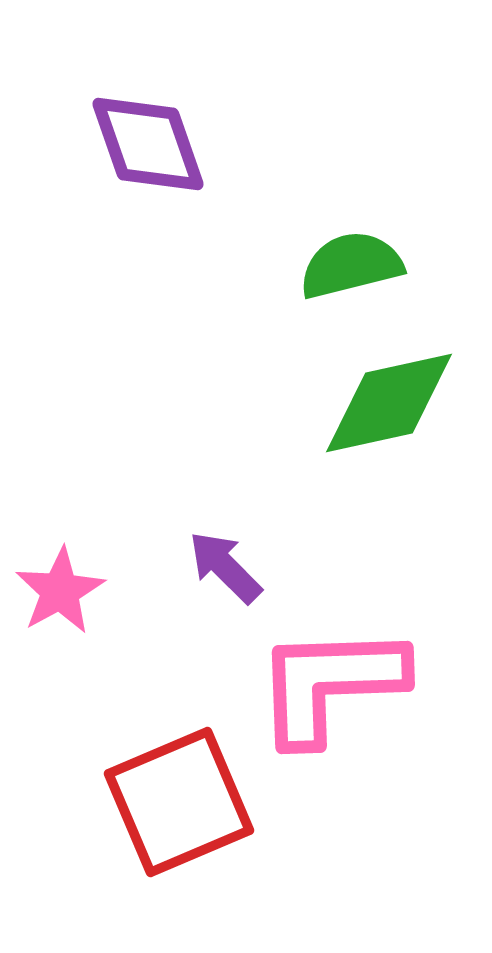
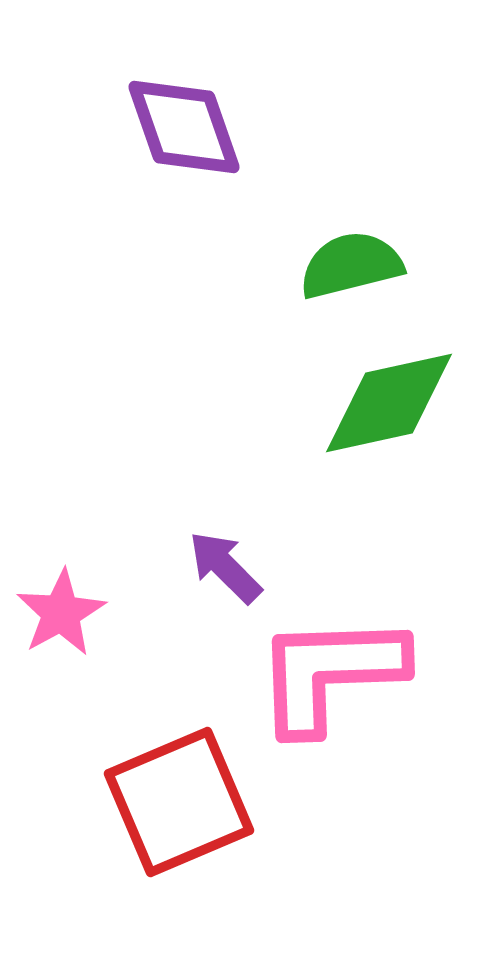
purple diamond: moved 36 px right, 17 px up
pink star: moved 1 px right, 22 px down
pink L-shape: moved 11 px up
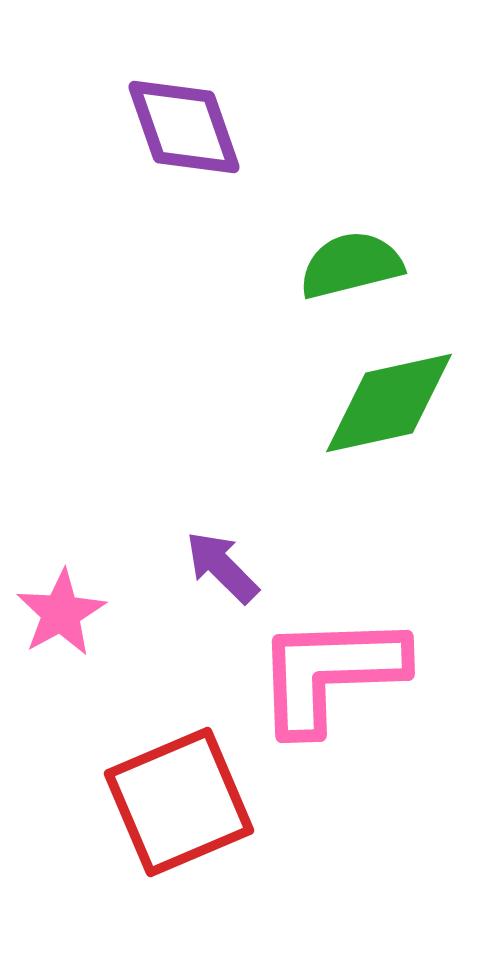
purple arrow: moved 3 px left
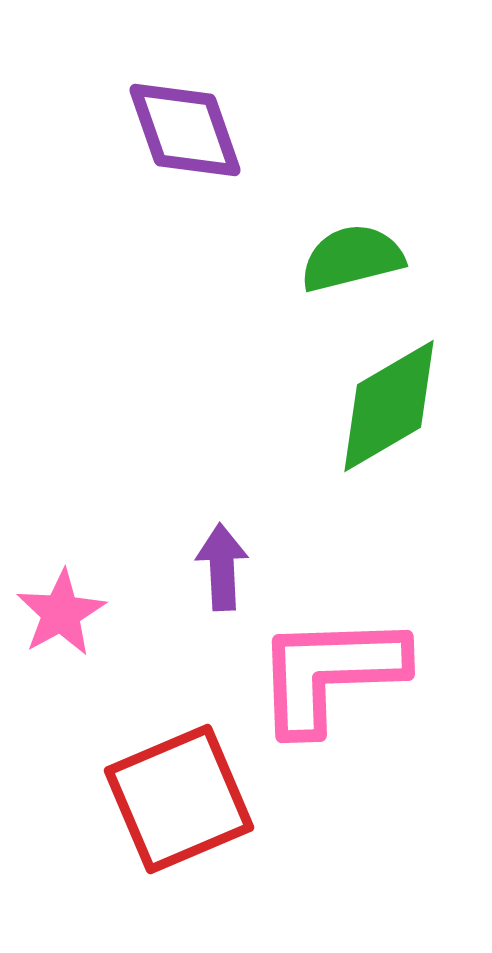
purple diamond: moved 1 px right, 3 px down
green semicircle: moved 1 px right, 7 px up
green diamond: moved 3 px down; rotated 18 degrees counterclockwise
purple arrow: rotated 42 degrees clockwise
red square: moved 3 px up
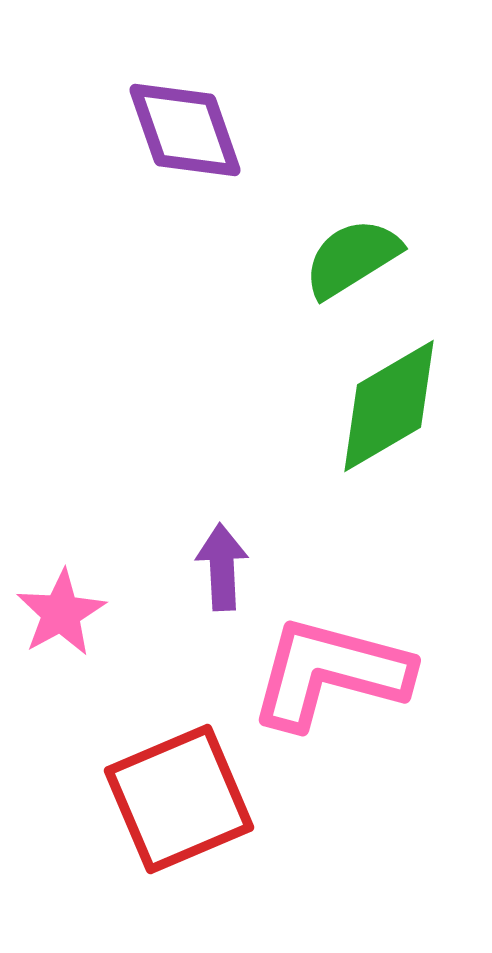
green semicircle: rotated 18 degrees counterclockwise
pink L-shape: rotated 17 degrees clockwise
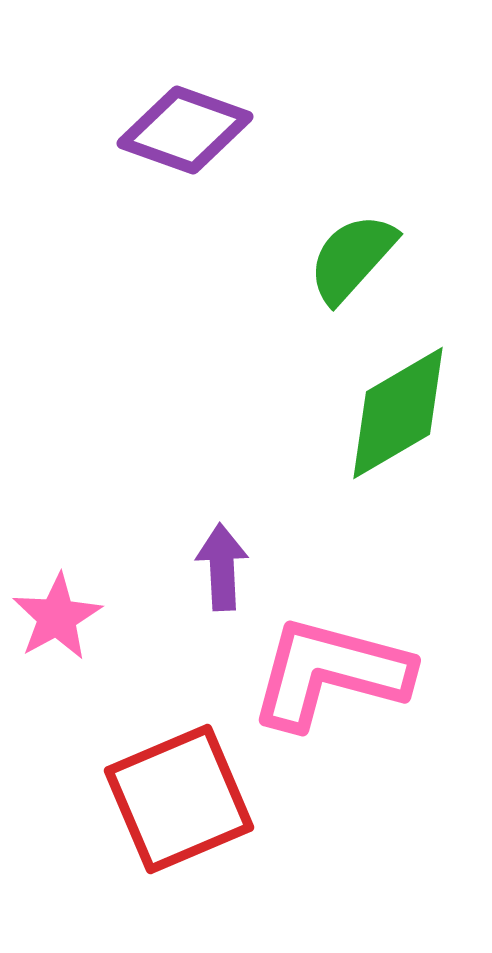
purple diamond: rotated 51 degrees counterclockwise
green semicircle: rotated 16 degrees counterclockwise
green diamond: moved 9 px right, 7 px down
pink star: moved 4 px left, 4 px down
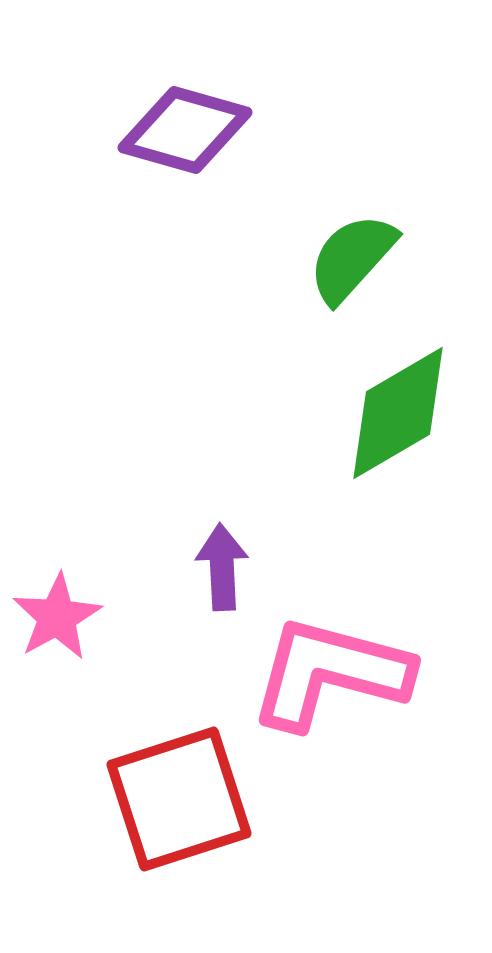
purple diamond: rotated 4 degrees counterclockwise
red square: rotated 5 degrees clockwise
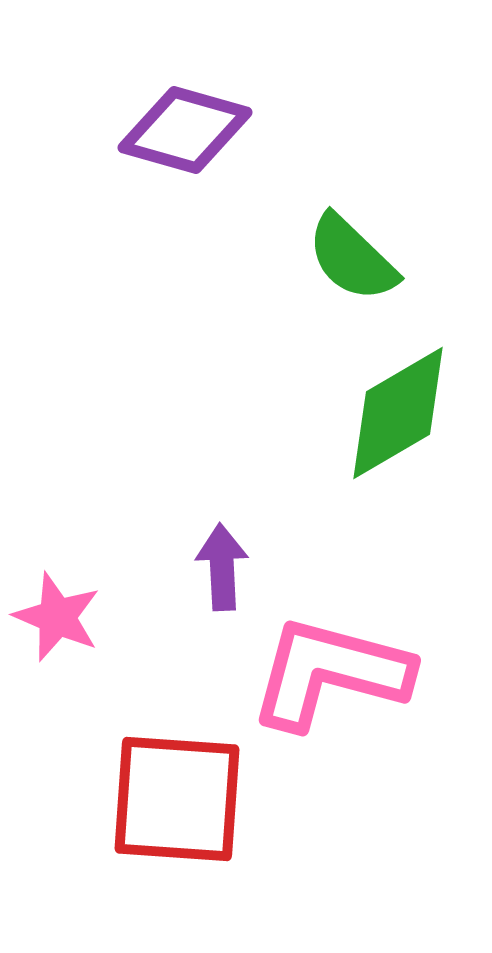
green semicircle: rotated 88 degrees counterclockwise
pink star: rotated 20 degrees counterclockwise
red square: moved 2 px left; rotated 22 degrees clockwise
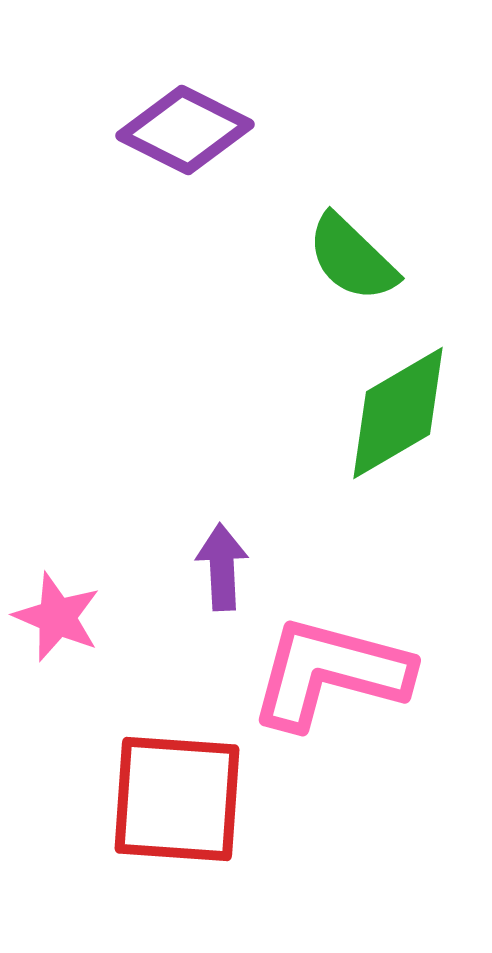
purple diamond: rotated 11 degrees clockwise
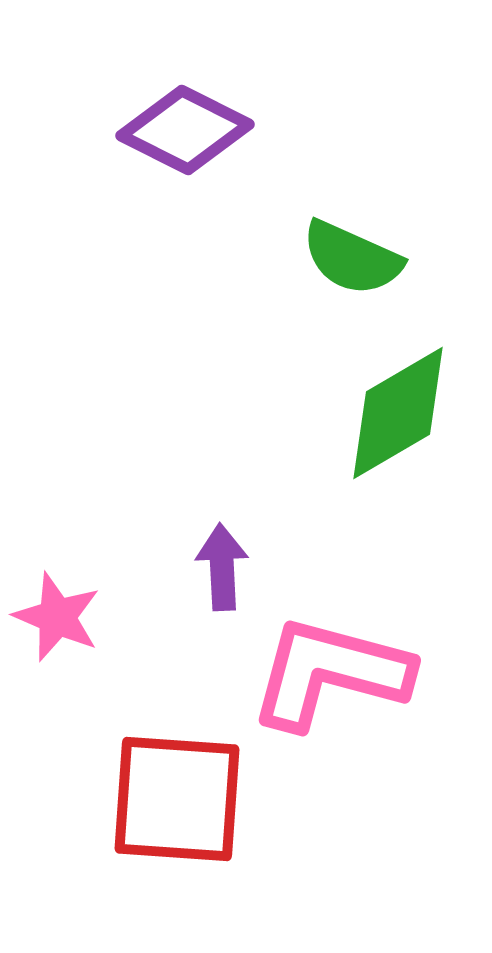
green semicircle: rotated 20 degrees counterclockwise
